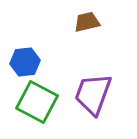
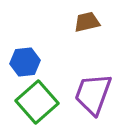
green square: rotated 21 degrees clockwise
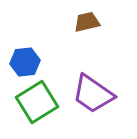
purple trapezoid: rotated 75 degrees counterclockwise
green square: rotated 9 degrees clockwise
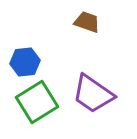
brown trapezoid: rotated 32 degrees clockwise
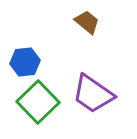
brown trapezoid: rotated 20 degrees clockwise
green square: moved 1 px right; rotated 12 degrees counterclockwise
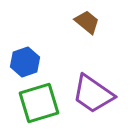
blue hexagon: rotated 12 degrees counterclockwise
green square: moved 1 px right, 1 px down; rotated 27 degrees clockwise
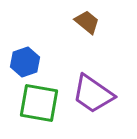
green square: rotated 27 degrees clockwise
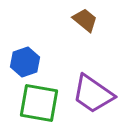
brown trapezoid: moved 2 px left, 2 px up
